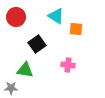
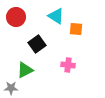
green triangle: rotated 36 degrees counterclockwise
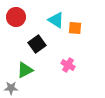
cyan triangle: moved 4 px down
orange square: moved 1 px left, 1 px up
pink cross: rotated 24 degrees clockwise
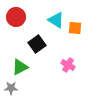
green triangle: moved 5 px left, 3 px up
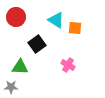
green triangle: rotated 30 degrees clockwise
gray star: moved 1 px up
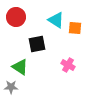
black square: rotated 24 degrees clockwise
green triangle: rotated 30 degrees clockwise
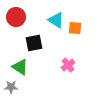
black square: moved 3 px left, 1 px up
pink cross: rotated 24 degrees clockwise
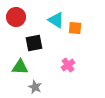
green triangle: rotated 30 degrees counterclockwise
gray star: moved 24 px right; rotated 24 degrees clockwise
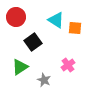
black square: moved 1 px left, 1 px up; rotated 24 degrees counterclockwise
green triangle: rotated 36 degrees counterclockwise
gray star: moved 9 px right, 7 px up
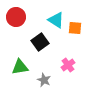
black square: moved 7 px right
green triangle: rotated 24 degrees clockwise
